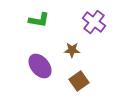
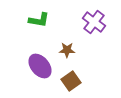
brown star: moved 5 px left
brown square: moved 8 px left
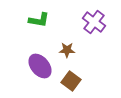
brown square: rotated 18 degrees counterclockwise
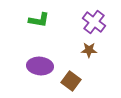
brown star: moved 22 px right
purple ellipse: rotated 45 degrees counterclockwise
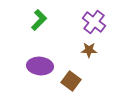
green L-shape: rotated 55 degrees counterclockwise
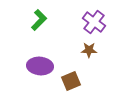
brown square: rotated 30 degrees clockwise
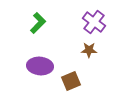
green L-shape: moved 1 px left, 3 px down
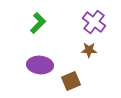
purple ellipse: moved 1 px up
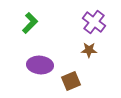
green L-shape: moved 8 px left
